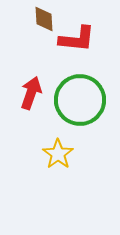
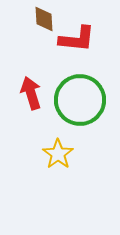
red arrow: rotated 36 degrees counterclockwise
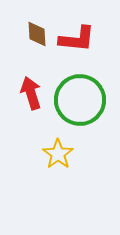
brown diamond: moved 7 px left, 15 px down
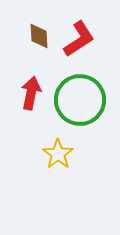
brown diamond: moved 2 px right, 2 px down
red L-shape: moved 2 px right; rotated 39 degrees counterclockwise
red arrow: rotated 28 degrees clockwise
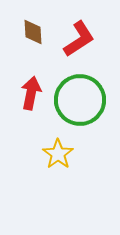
brown diamond: moved 6 px left, 4 px up
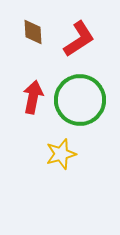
red arrow: moved 2 px right, 4 px down
yellow star: moved 3 px right; rotated 20 degrees clockwise
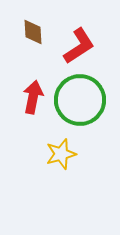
red L-shape: moved 7 px down
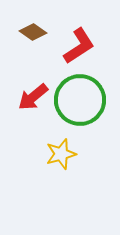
brown diamond: rotated 52 degrees counterclockwise
red arrow: rotated 140 degrees counterclockwise
